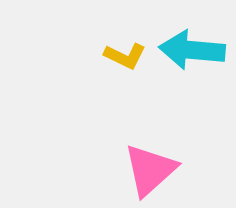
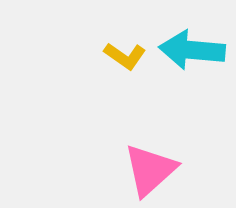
yellow L-shape: rotated 9 degrees clockwise
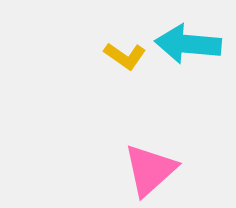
cyan arrow: moved 4 px left, 6 px up
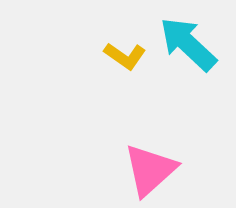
cyan arrow: rotated 38 degrees clockwise
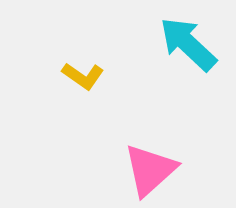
yellow L-shape: moved 42 px left, 20 px down
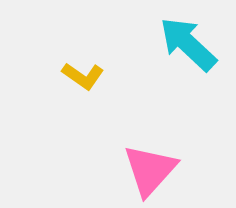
pink triangle: rotated 6 degrees counterclockwise
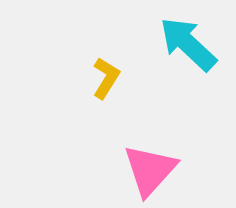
yellow L-shape: moved 23 px right, 2 px down; rotated 93 degrees counterclockwise
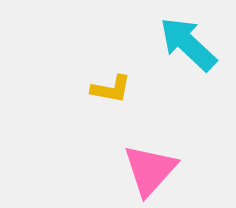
yellow L-shape: moved 5 px right, 11 px down; rotated 69 degrees clockwise
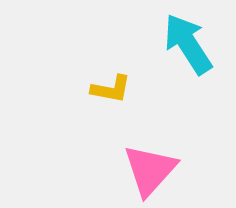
cyan arrow: rotated 14 degrees clockwise
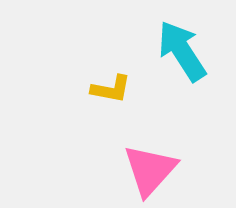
cyan arrow: moved 6 px left, 7 px down
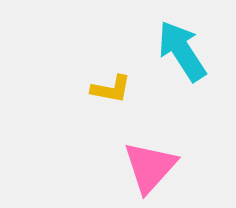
pink triangle: moved 3 px up
